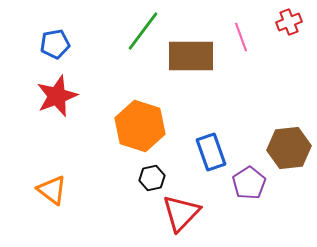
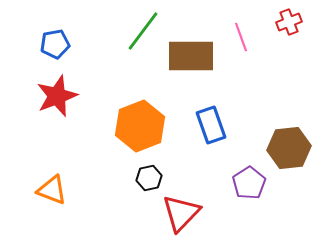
orange hexagon: rotated 21 degrees clockwise
blue rectangle: moved 27 px up
black hexagon: moved 3 px left
orange triangle: rotated 16 degrees counterclockwise
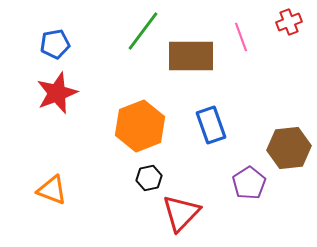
red star: moved 3 px up
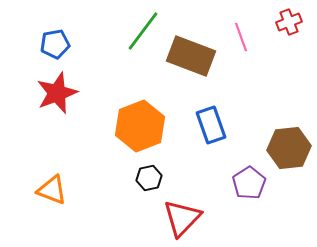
brown rectangle: rotated 21 degrees clockwise
red triangle: moved 1 px right, 5 px down
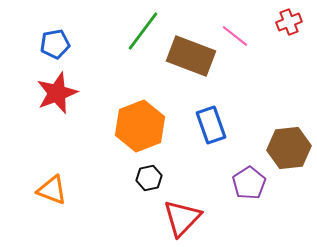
pink line: moved 6 px left, 1 px up; rotated 32 degrees counterclockwise
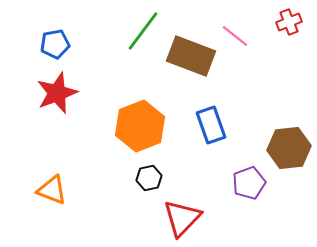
purple pentagon: rotated 12 degrees clockwise
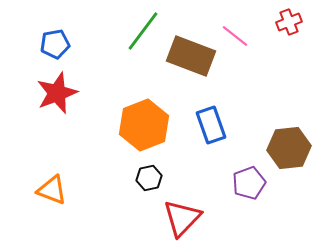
orange hexagon: moved 4 px right, 1 px up
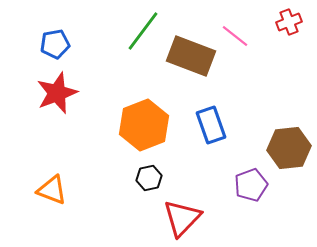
purple pentagon: moved 2 px right, 2 px down
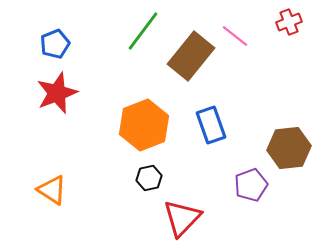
blue pentagon: rotated 12 degrees counterclockwise
brown rectangle: rotated 72 degrees counterclockwise
orange triangle: rotated 12 degrees clockwise
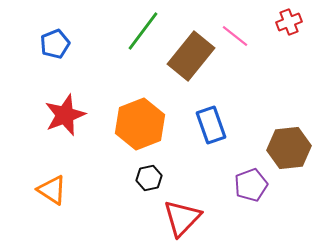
red star: moved 8 px right, 22 px down
orange hexagon: moved 4 px left, 1 px up
